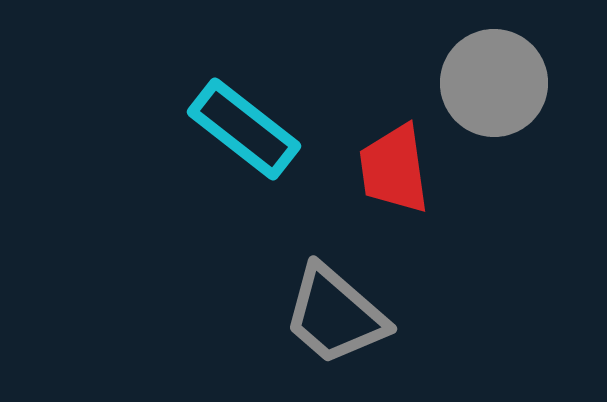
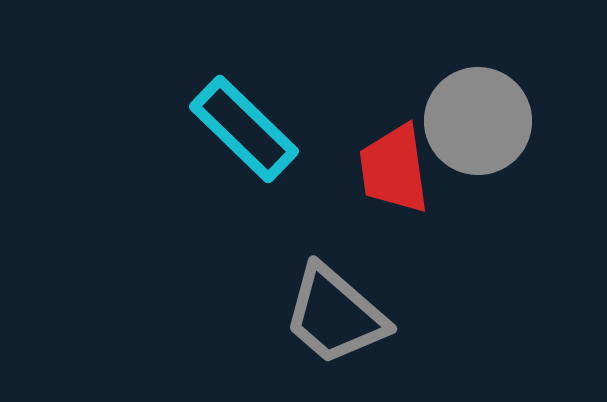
gray circle: moved 16 px left, 38 px down
cyan rectangle: rotated 6 degrees clockwise
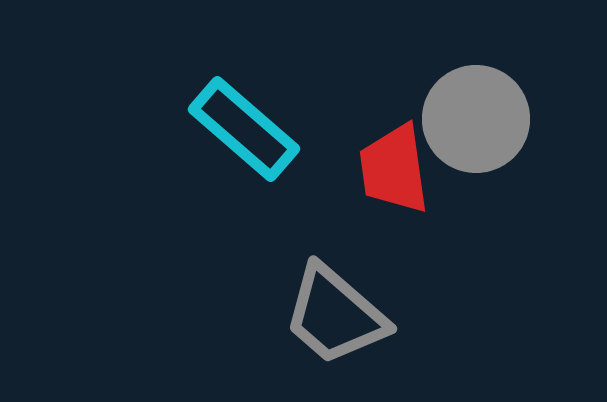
gray circle: moved 2 px left, 2 px up
cyan rectangle: rotated 3 degrees counterclockwise
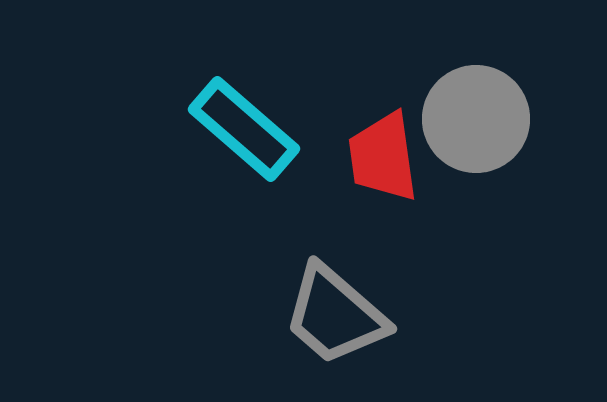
red trapezoid: moved 11 px left, 12 px up
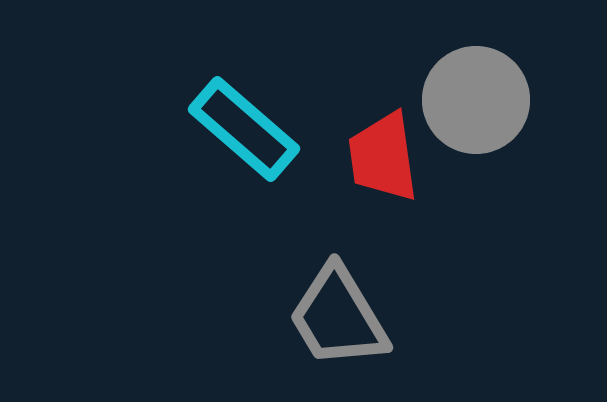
gray circle: moved 19 px up
gray trapezoid: moved 3 px right, 2 px down; rotated 18 degrees clockwise
